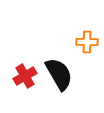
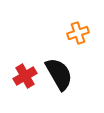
orange cross: moved 9 px left, 9 px up; rotated 20 degrees counterclockwise
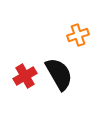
orange cross: moved 2 px down
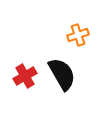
black semicircle: moved 3 px right
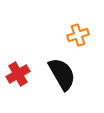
red cross: moved 7 px left, 2 px up
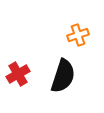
black semicircle: moved 1 px right, 2 px down; rotated 48 degrees clockwise
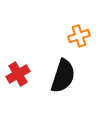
orange cross: moved 1 px right, 1 px down
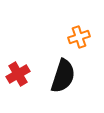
orange cross: moved 1 px down
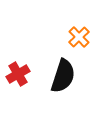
orange cross: rotated 25 degrees counterclockwise
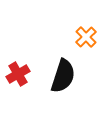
orange cross: moved 7 px right
